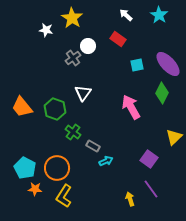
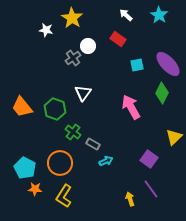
gray rectangle: moved 2 px up
orange circle: moved 3 px right, 5 px up
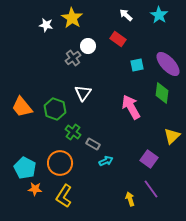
white star: moved 5 px up
green diamond: rotated 20 degrees counterclockwise
yellow triangle: moved 2 px left, 1 px up
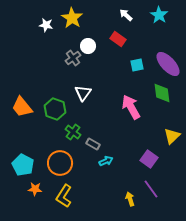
green diamond: rotated 15 degrees counterclockwise
cyan pentagon: moved 2 px left, 3 px up
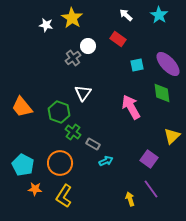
green hexagon: moved 4 px right, 3 px down
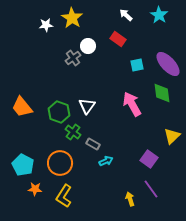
white star: rotated 16 degrees counterclockwise
white triangle: moved 4 px right, 13 px down
pink arrow: moved 1 px right, 3 px up
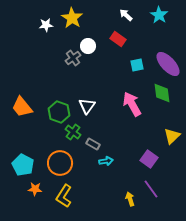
cyan arrow: rotated 16 degrees clockwise
